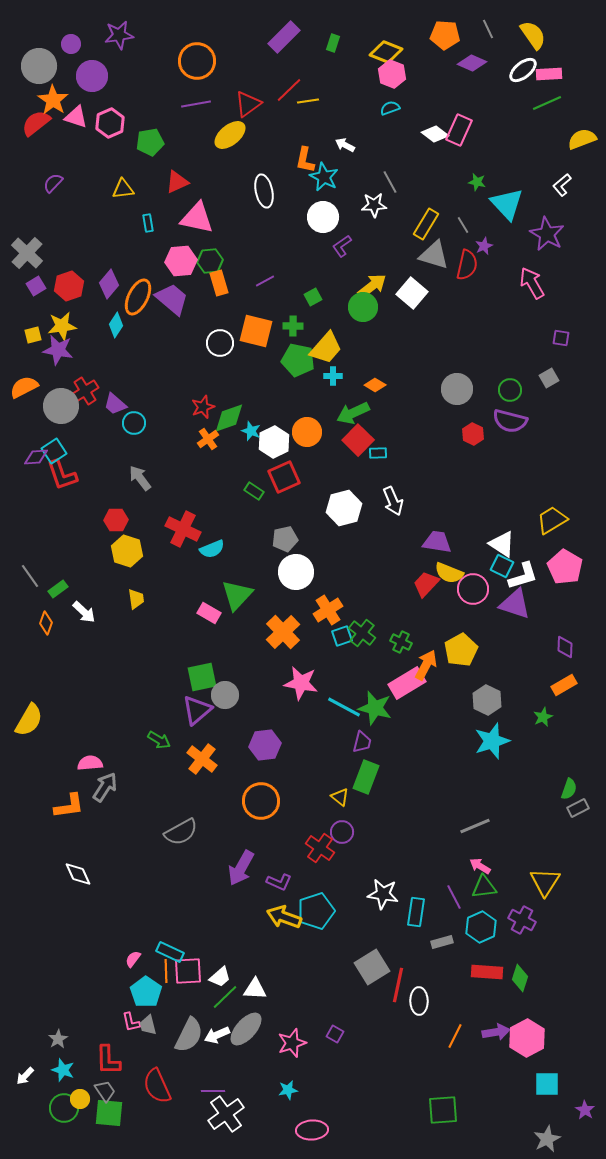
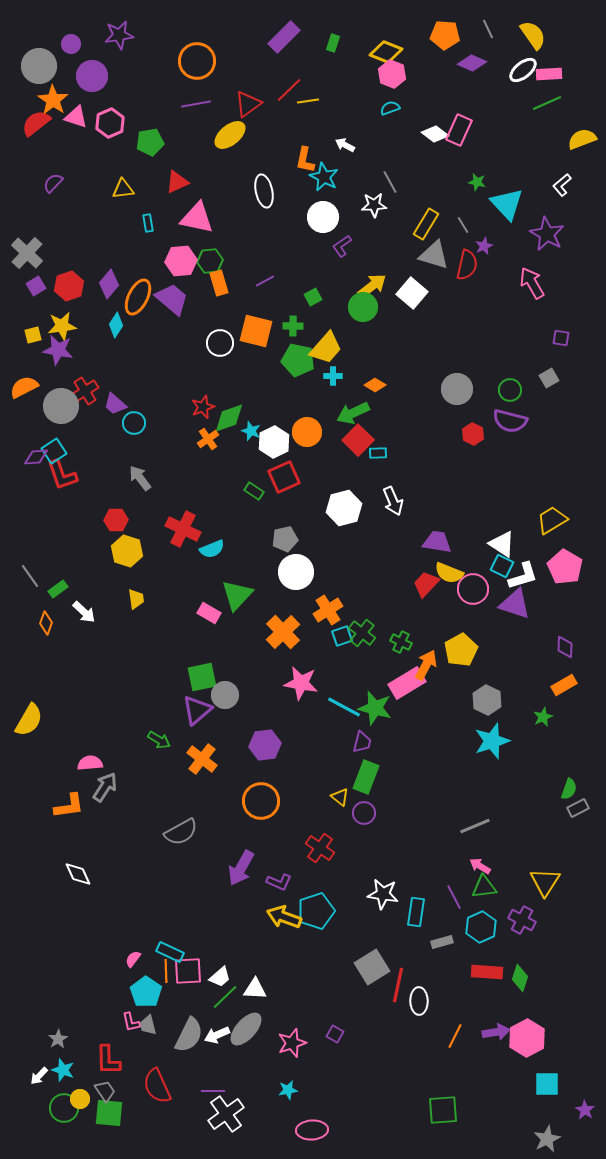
purple circle at (342, 832): moved 22 px right, 19 px up
white arrow at (25, 1076): moved 14 px right
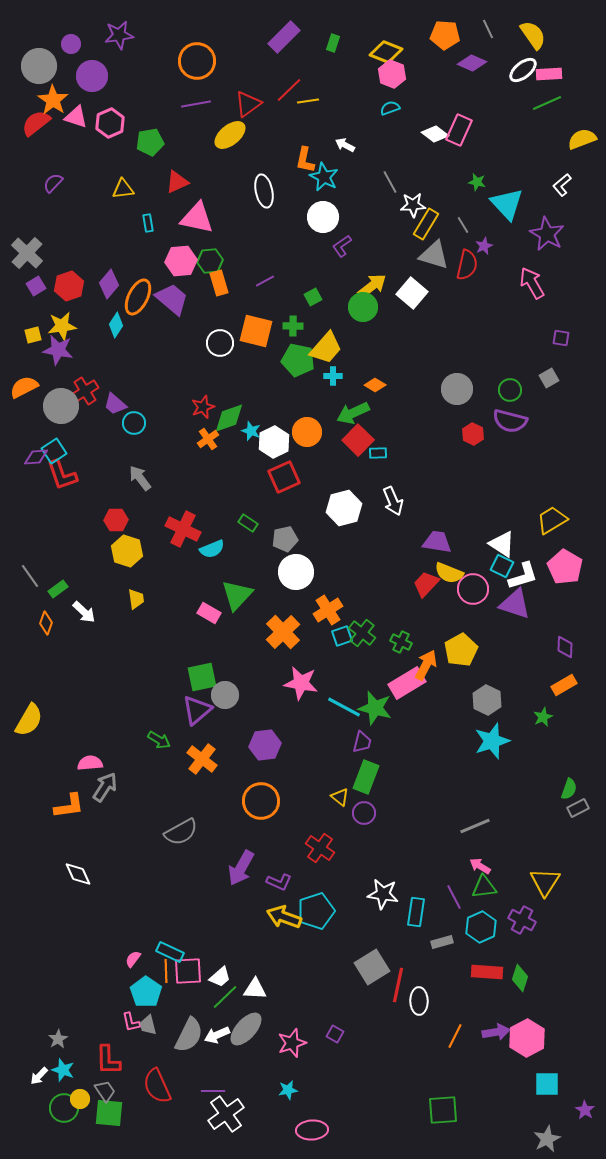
white star at (374, 205): moved 39 px right
green rectangle at (254, 491): moved 6 px left, 32 px down
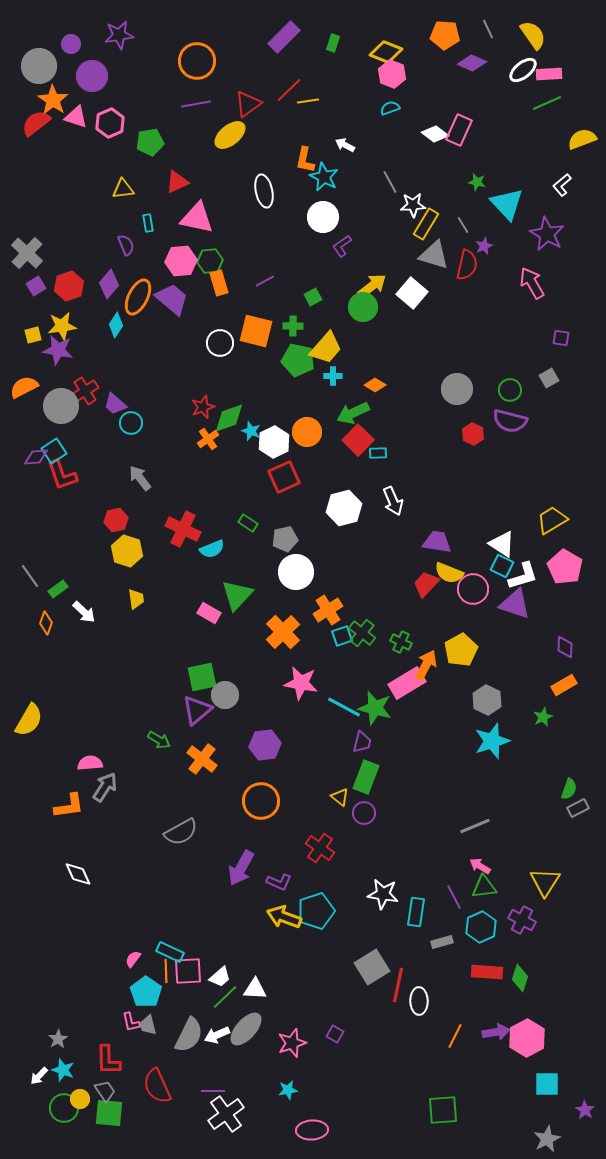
purple semicircle at (53, 183): moved 73 px right, 62 px down; rotated 115 degrees clockwise
cyan circle at (134, 423): moved 3 px left
red hexagon at (116, 520): rotated 10 degrees counterclockwise
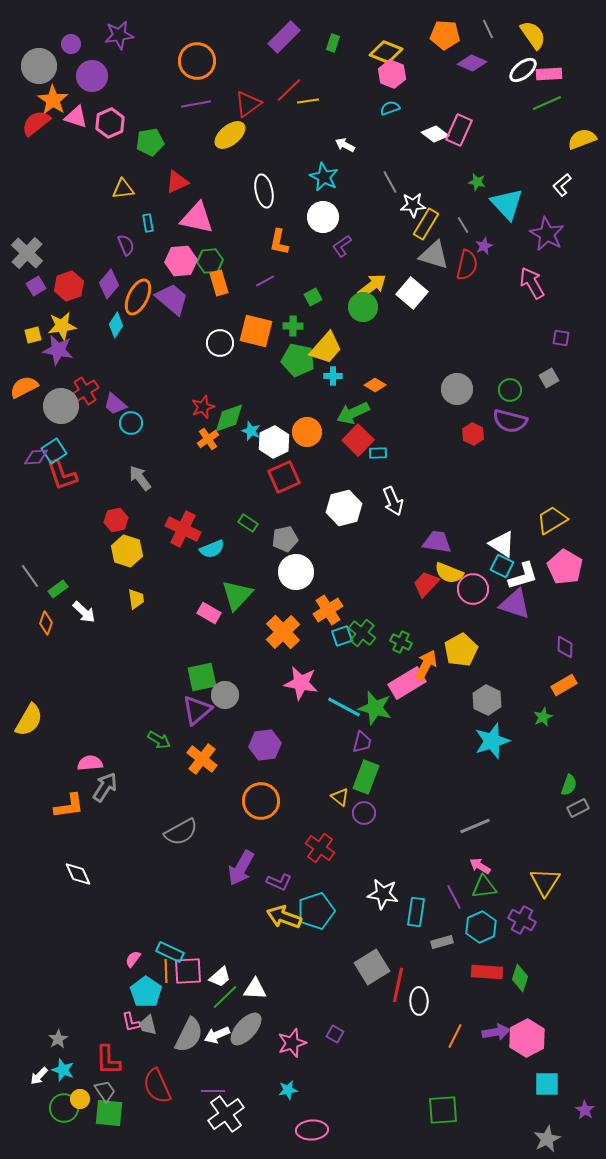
orange L-shape at (305, 160): moved 26 px left, 82 px down
green semicircle at (569, 789): moved 4 px up
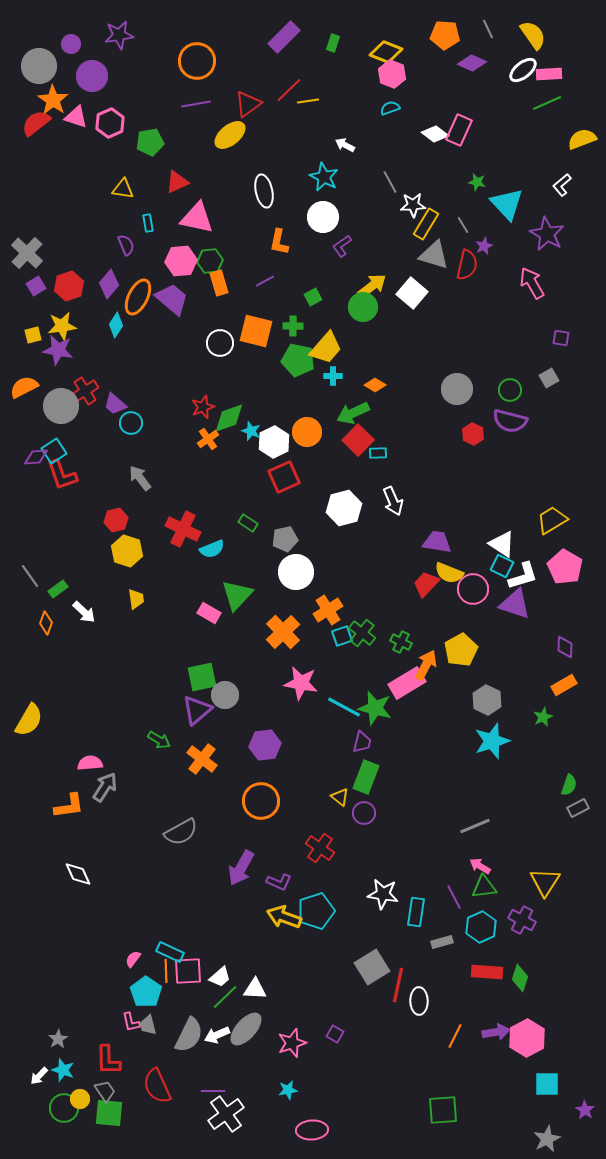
yellow triangle at (123, 189): rotated 15 degrees clockwise
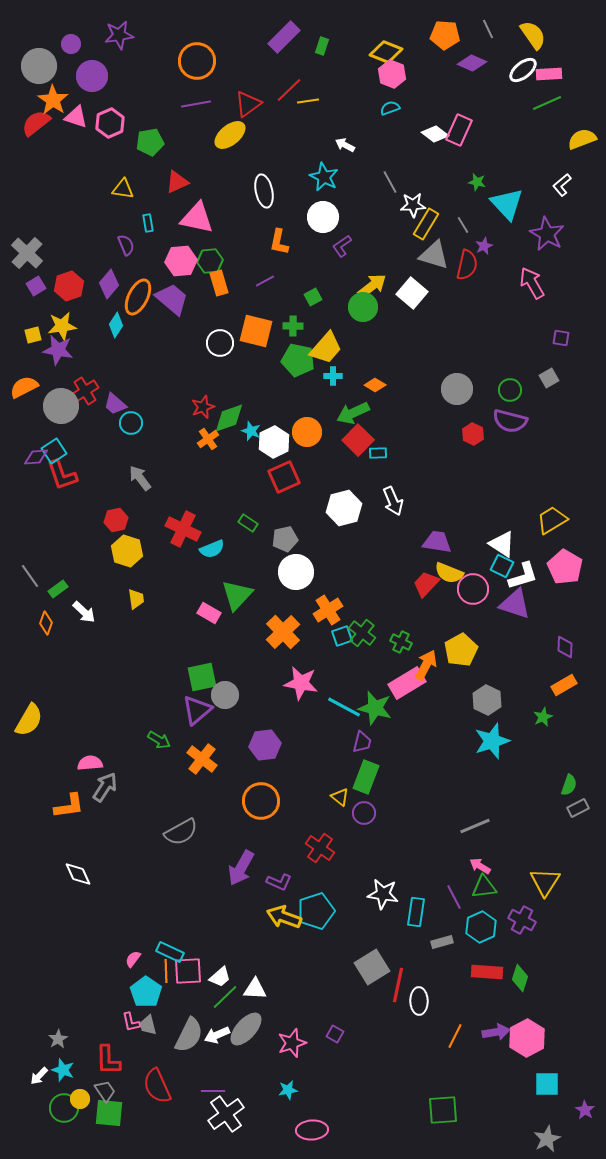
green rectangle at (333, 43): moved 11 px left, 3 px down
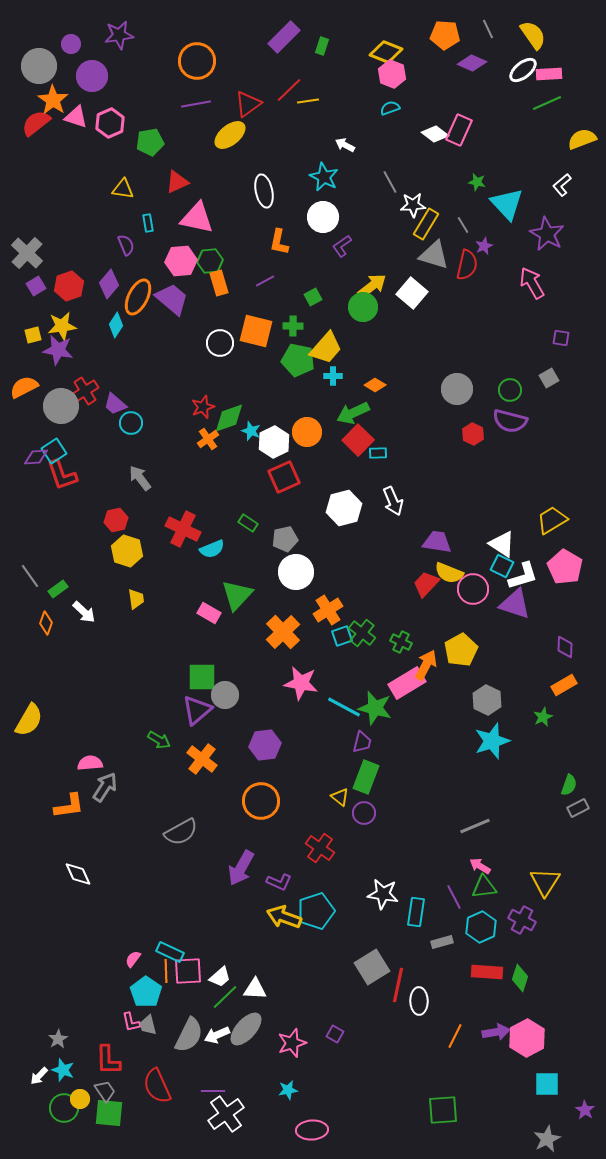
green square at (202, 677): rotated 12 degrees clockwise
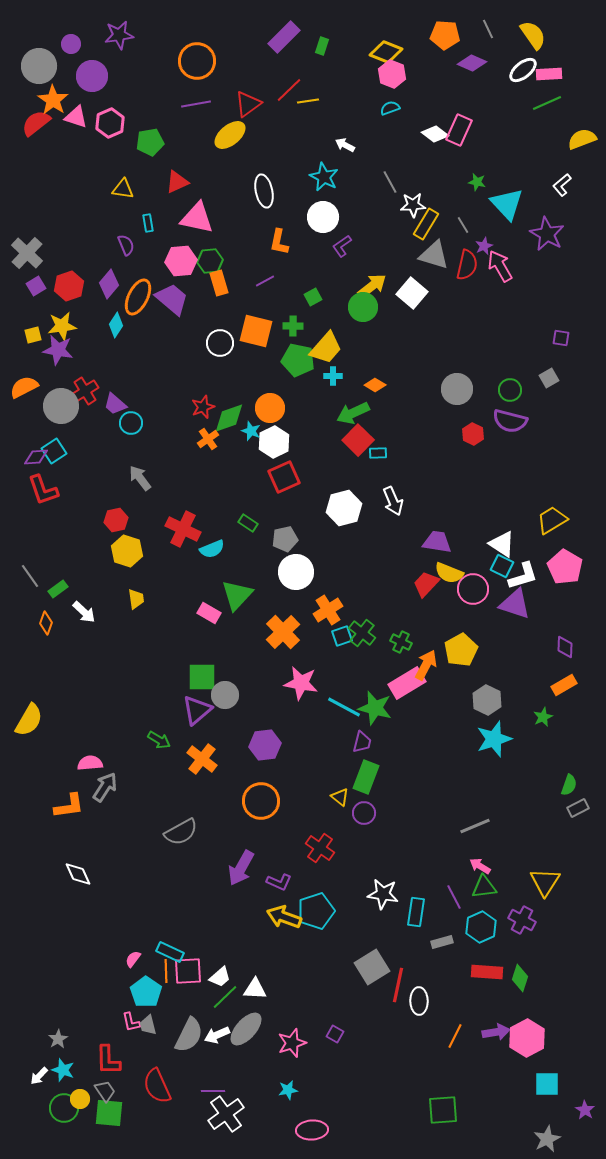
pink arrow at (532, 283): moved 32 px left, 17 px up
orange circle at (307, 432): moved 37 px left, 24 px up
red L-shape at (62, 475): moved 19 px left, 15 px down
cyan star at (492, 741): moved 2 px right, 2 px up
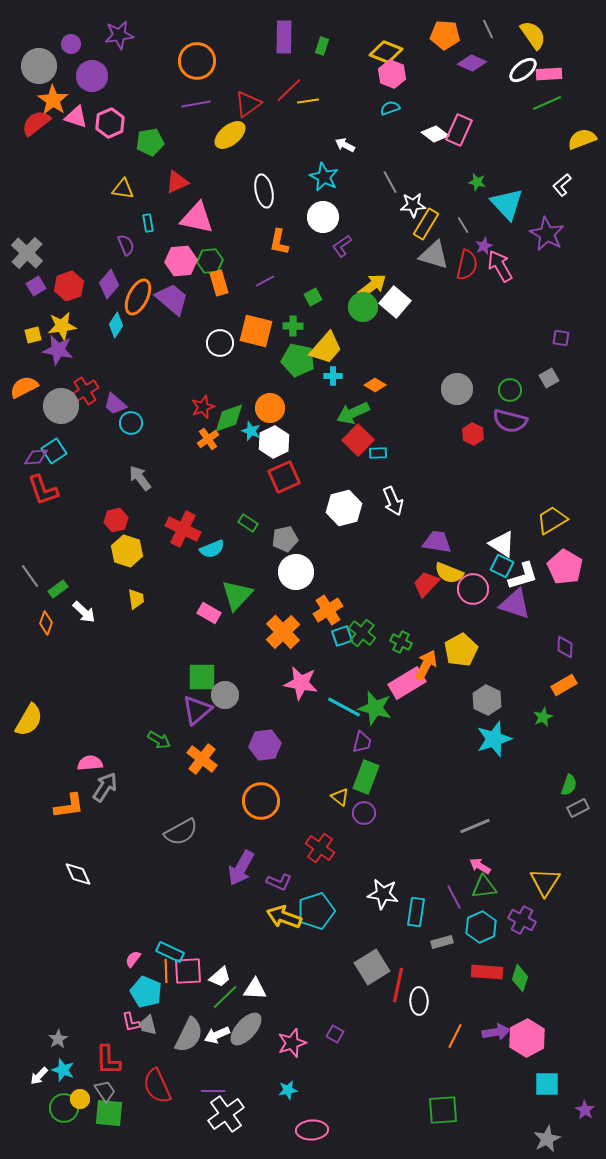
purple rectangle at (284, 37): rotated 44 degrees counterclockwise
white square at (412, 293): moved 17 px left, 9 px down
cyan pentagon at (146, 992): rotated 12 degrees counterclockwise
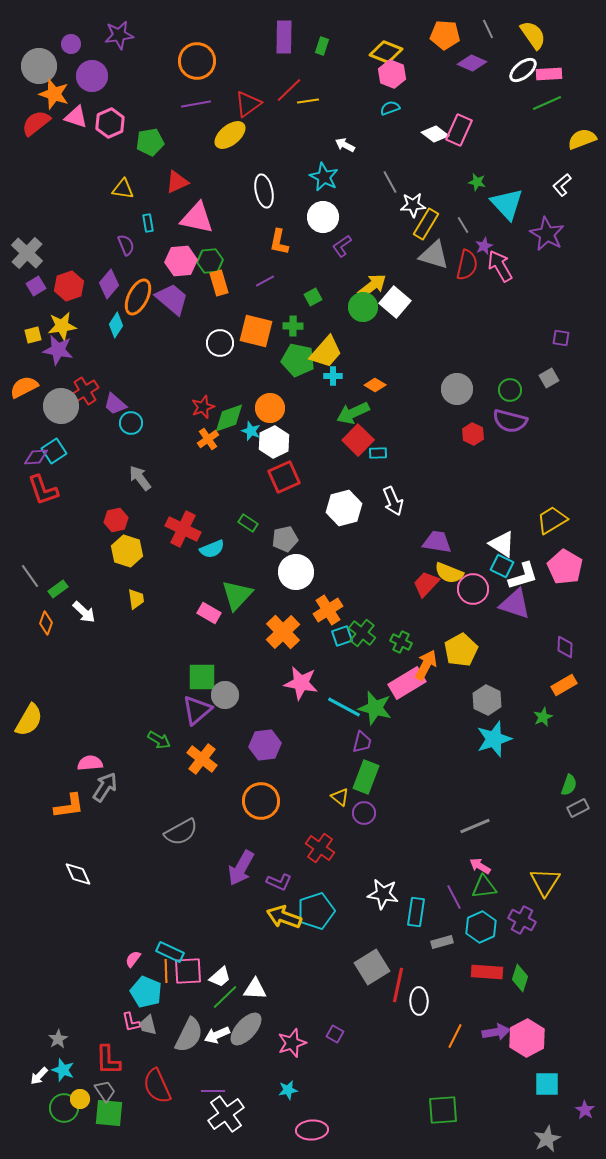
orange star at (53, 100): moved 1 px right, 6 px up; rotated 16 degrees counterclockwise
yellow trapezoid at (326, 348): moved 4 px down
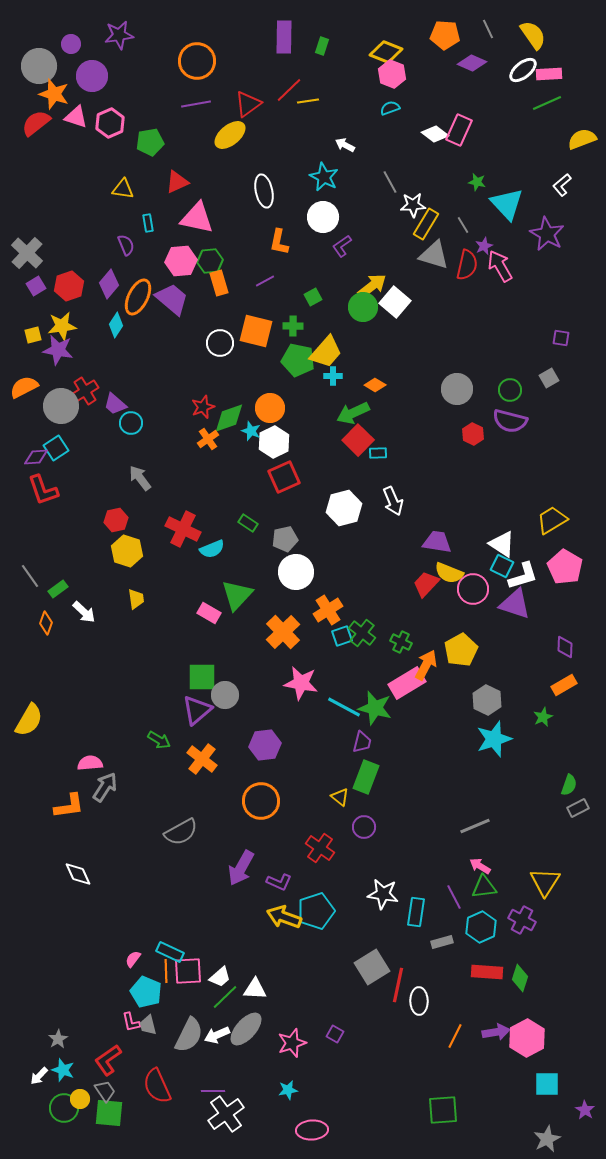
cyan square at (54, 451): moved 2 px right, 3 px up
purple circle at (364, 813): moved 14 px down
red L-shape at (108, 1060): rotated 56 degrees clockwise
